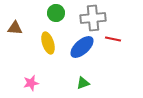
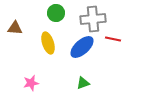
gray cross: moved 1 px down
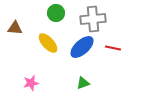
red line: moved 9 px down
yellow ellipse: rotated 25 degrees counterclockwise
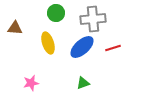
yellow ellipse: rotated 25 degrees clockwise
red line: rotated 28 degrees counterclockwise
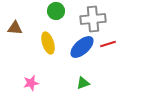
green circle: moved 2 px up
red line: moved 5 px left, 4 px up
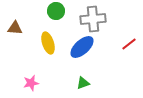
red line: moved 21 px right; rotated 21 degrees counterclockwise
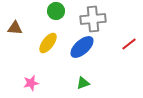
yellow ellipse: rotated 55 degrees clockwise
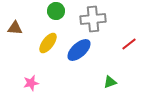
blue ellipse: moved 3 px left, 3 px down
green triangle: moved 27 px right, 1 px up
